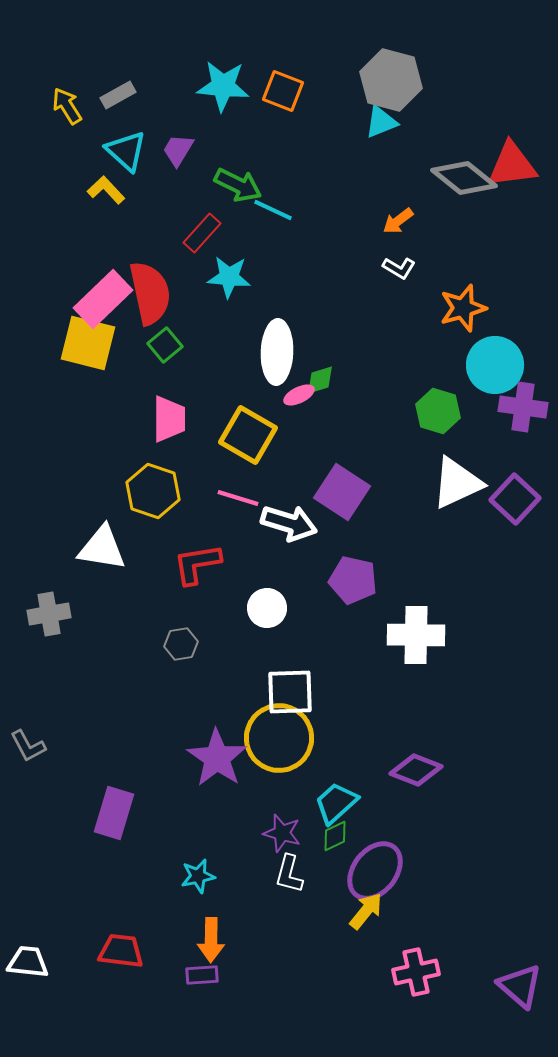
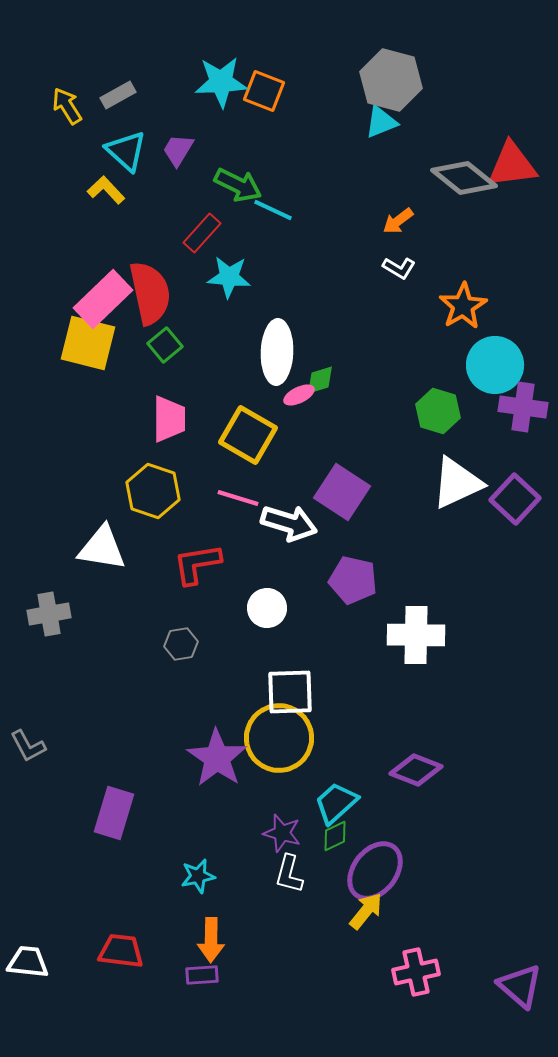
cyan star at (223, 86): moved 2 px left, 4 px up; rotated 8 degrees counterclockwise
orange square at (283, 91): moved 19 px left
orange star at (463, 308): moved 2 px up; rotated 15 degrees counterclockwise
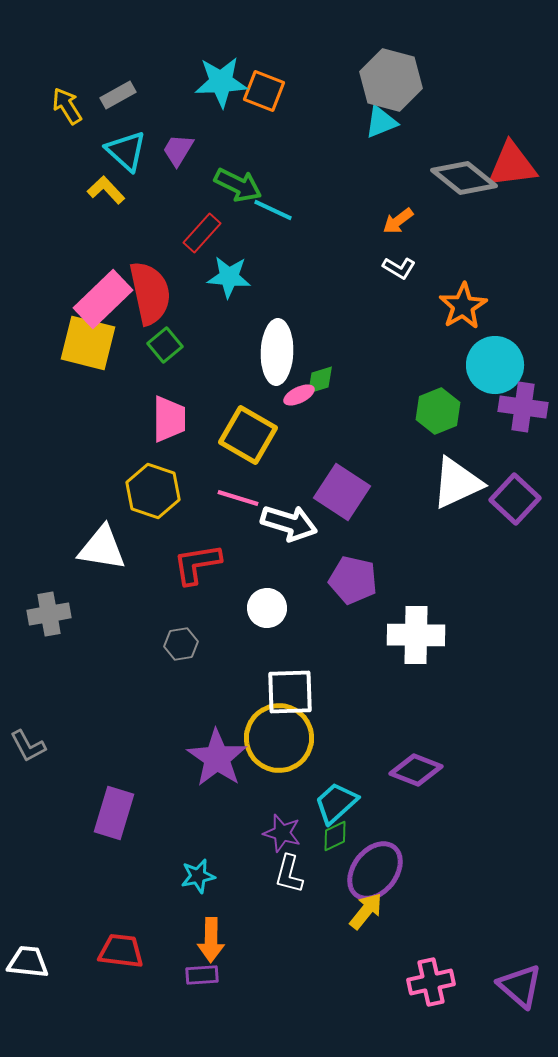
green hexagon at (438, 411): rotated 21 degrees clockwise
pink cross at (416, 972): moved 15 px right, 10 px down
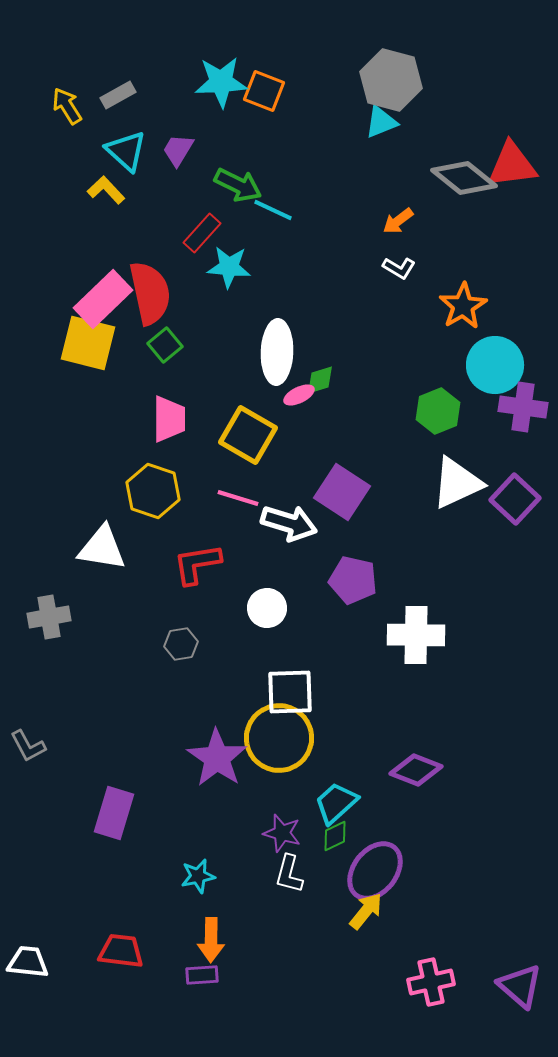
cyan star at (229, 277): moved 10 px up
gray cross at (49, 614): moved 3 px down
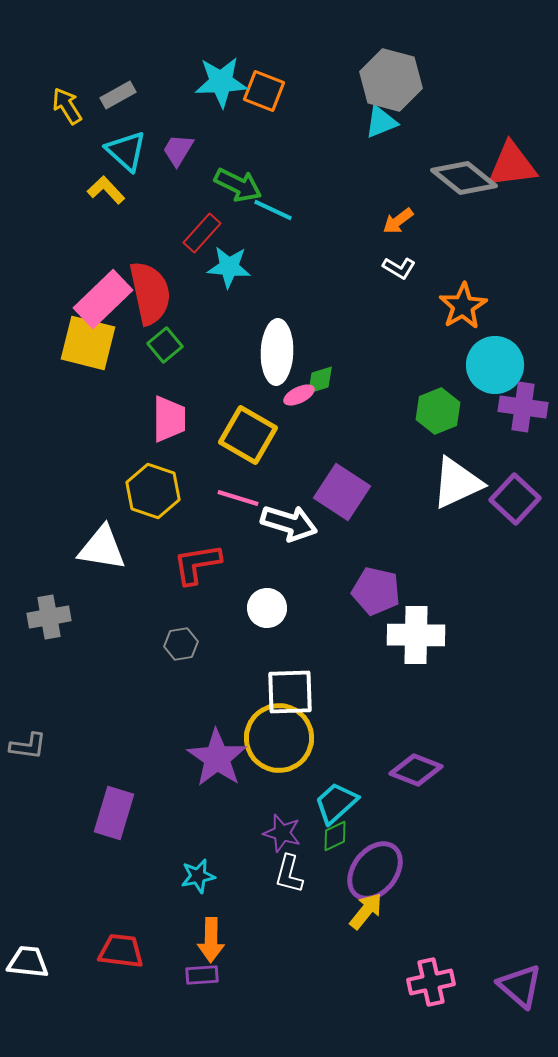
purple pentagon at (353, 580): moved 23 px right, 11 px down
gray L-shape at (28, 746): rotated 54 degrees counterclockwise
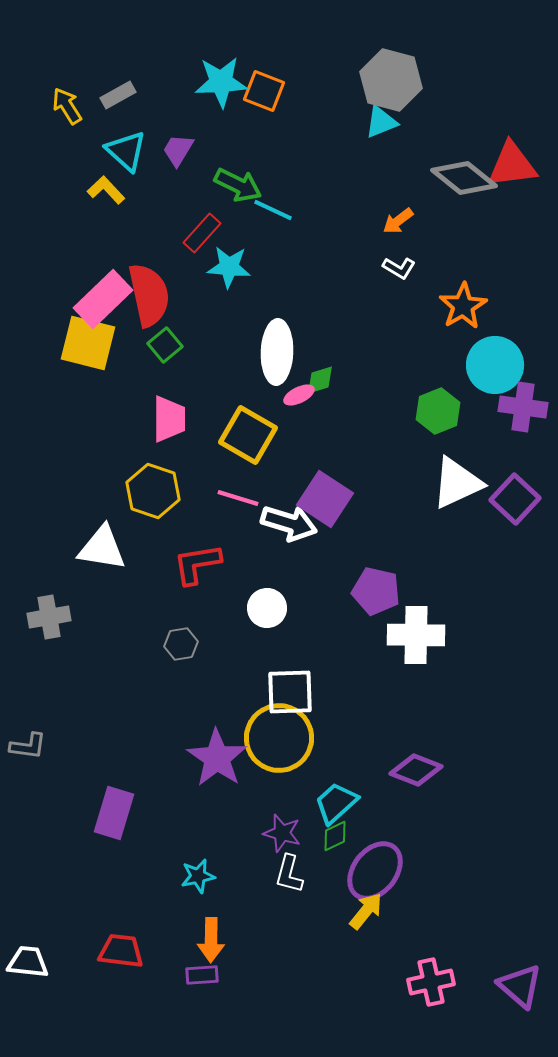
red semicircle at (150, 293): moved 1 px left, 2 px down
purple square at (342, 492): moved 17 px left, 7 px down
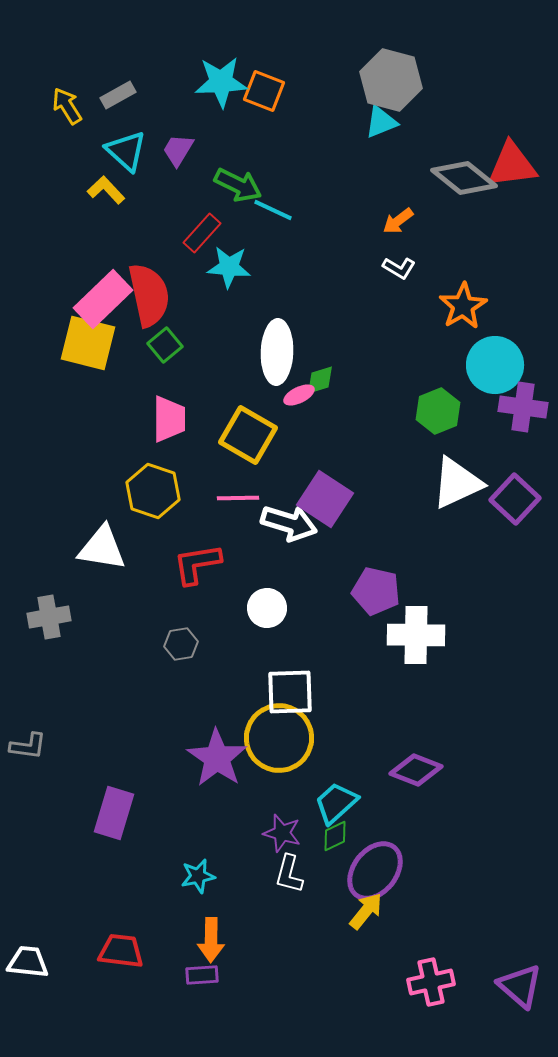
pink line at (238, 498): rotated 18 degrees counterclockwise
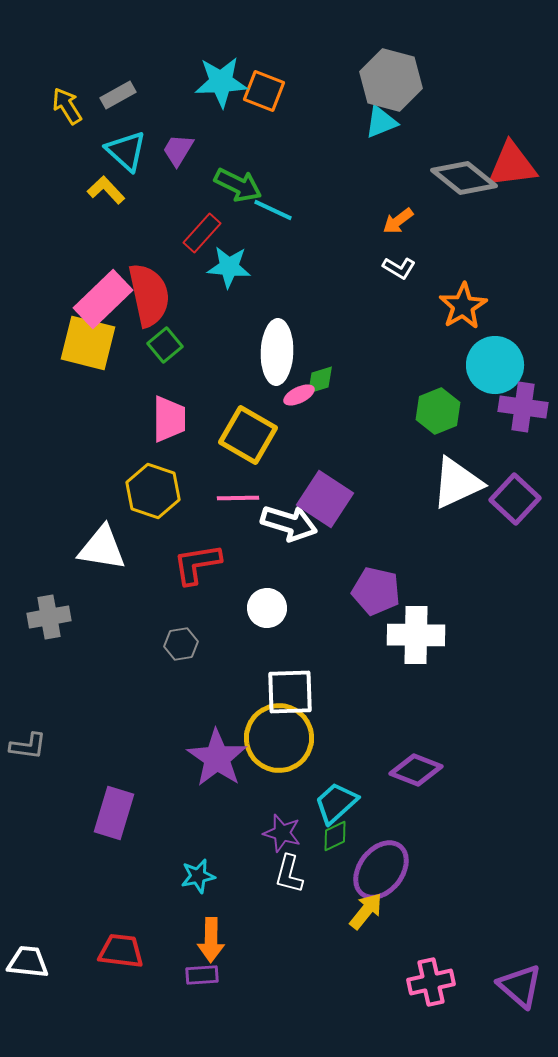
purple ellipse at (375, 871): moved 6 px right, 1 px up
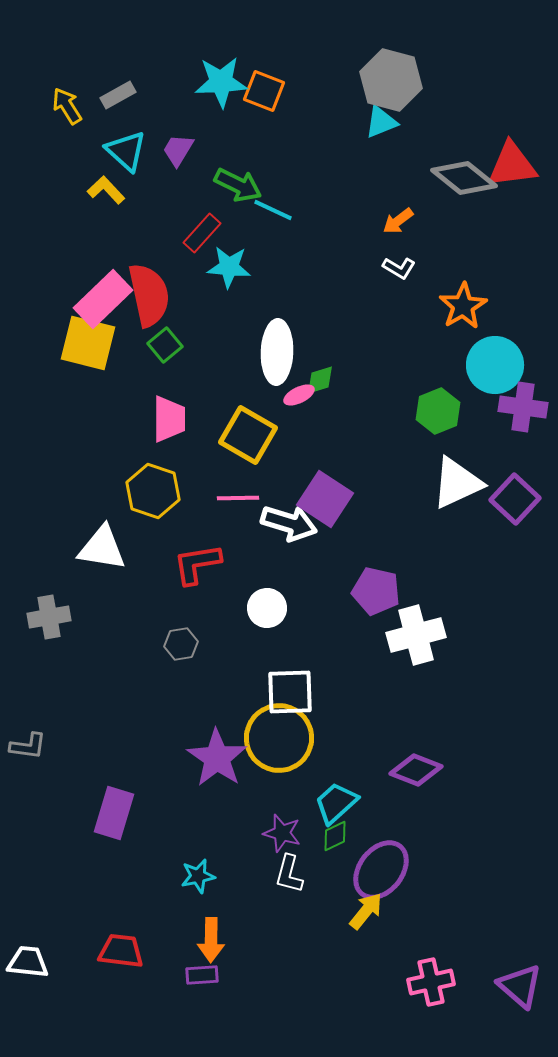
white cross at (416, 635): rotated 16 degrees counterclockwise
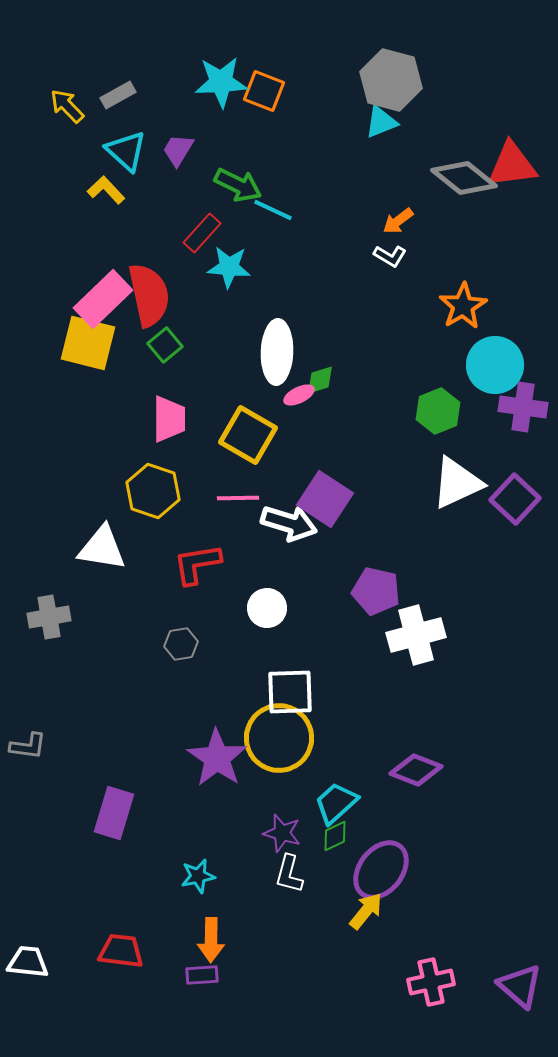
yellow arrow at (67, 106): rotated 12 degrees counterclockwise
white L-shape at (399, 268): moved 9 px left, 12 px up
